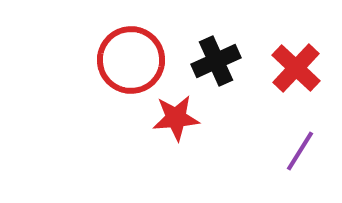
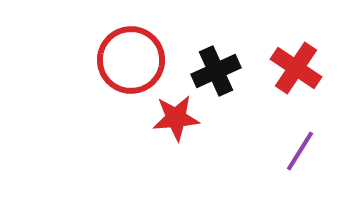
black cross: moved 10 px down
red cross: rotated 9 degrees counterclockwise
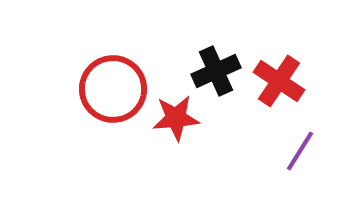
red circle: moved 18 px left, 29 px down
red cross: moved 17 px left, 13 px down
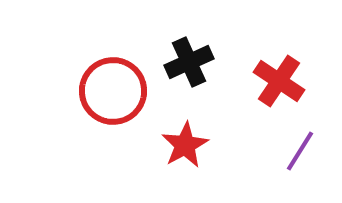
black cross: moved 27 px left, 9 px up
red circle: moved 2 px down
red star: moved 9 px right, 27 px down; rotated 24 degrees counterclockwise
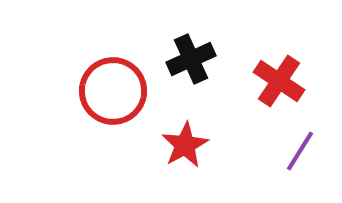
black cross: moved 2 px right, 3 px up
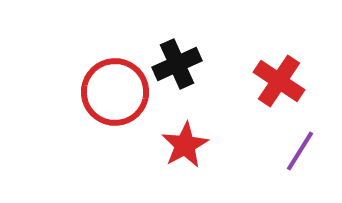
black cross: moved 14 px left, 5 px down
red circle: moved 2 px right, 1 px down
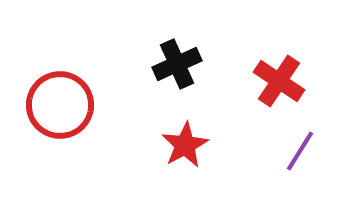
red circle: moved 55 px left, 13 px down
